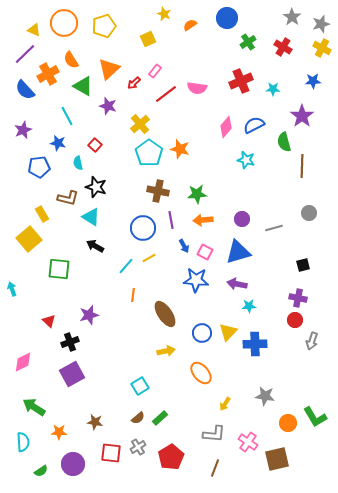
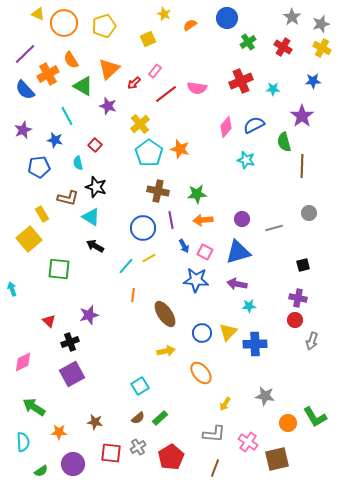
yellow triangle at (34, 30): moved 4 px right, 16 px up
blue star at (58, 143): moved 3 px left, 3 px up
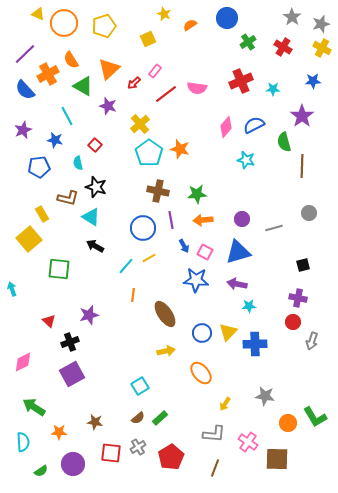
red circle at (295, 320): moved 2 px left, 2 px down
brown square at (277, 459): rotated 15 degrees clockwise
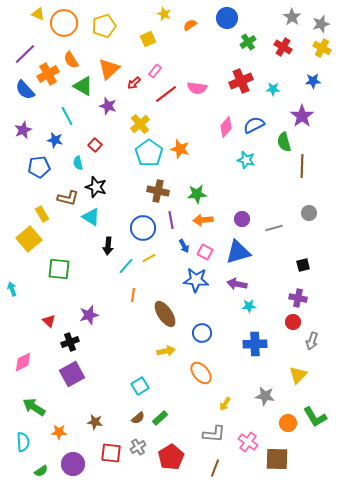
black arrow at (95, 246): moved 13 px right; rotated 114 degrees counterclockwise
yellow triangle at (228, 332): moved 70 px right, 43 px down
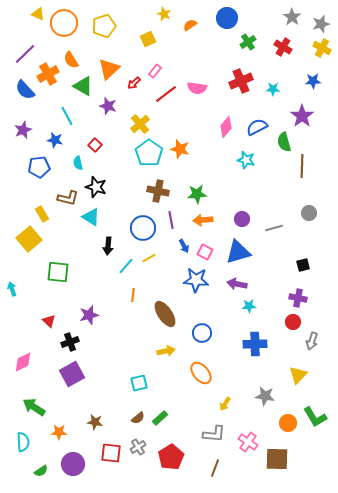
blue semicircle at (254, 125): moved 3 px right, 2 px down
green square at (59, 269): moved 1 px left, 3 px down
cyan square at (140, 386): moved 1 px left, 3 px up; rotated 18 degrees clockwise
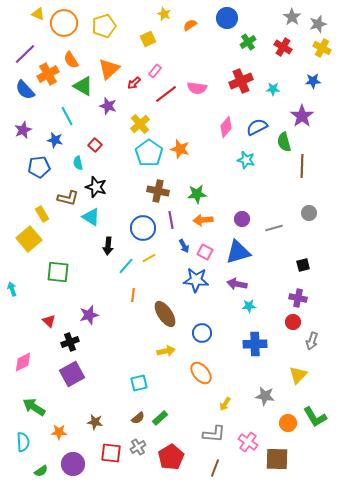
gray star at (321, 24): moved 3 px left
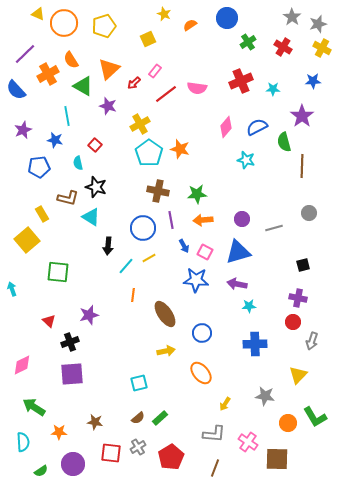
blue semicircle at (25, 90): moved 9 px left
cyan line at (67, 116): rotated 18 degrees clockwise
yellow cross at (140, 124): rotated 12 degrees clockwise
yellow square at (29, 239): moved 2 px left, 1 px down
pink diamond at (23, 362): moved 1 px left, 3 px down
purple square at (72, 374): rotated 25 degrees clockwise
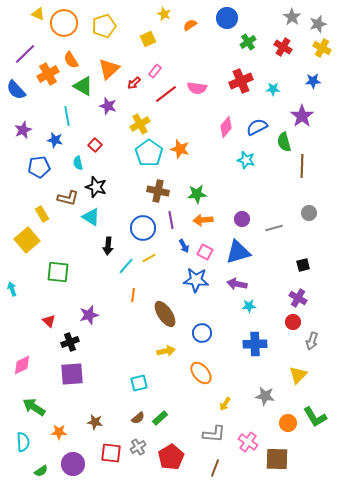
purple cross at (298, 298): rotated 18 degrees clockwise
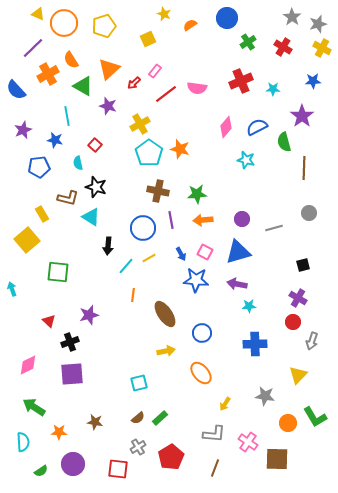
purple line at (25, 54): moved 8 px right, 6 px up
brown line at (302, 166): moved 2 px right, 2 px down
blue arrow at (184, 246): moved 3 px left, 8 px down
pink diamond at (22, 365): moved 6 px right
red square at (111, 453): moved 7 px right, 16 px down
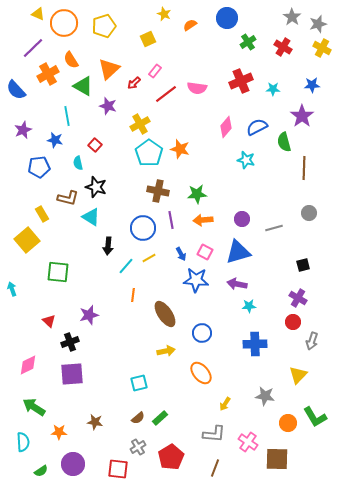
blue star at (313, 81): moved 1 px left, 4 px down
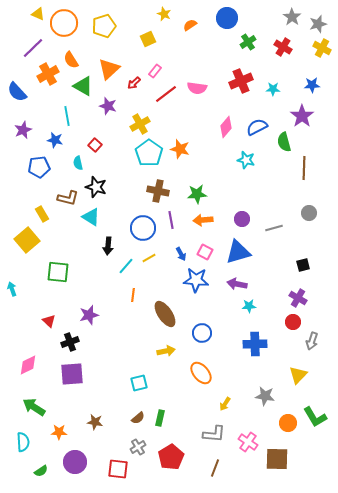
blue semicircle at (16, 90): moved 1 px right, 2 px down
green rectangle at (160, 418): rotated 35 degrees counterclockwise
purple circle at (73, 464): moved 2 px right, 2 px up
